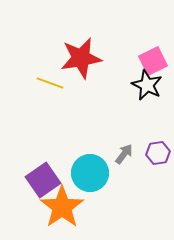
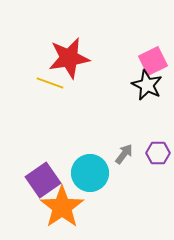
red star: moved 12 px left
purple hexagon: rotated 10 degrees clockwise
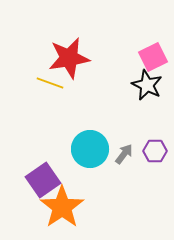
pink square: moved 4 px up
purple hexagon: moved 3 px left, 2 px up
cyan circle: moved 24 px up
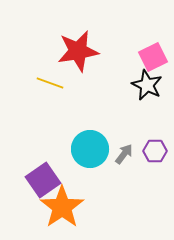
red star: moved 9 px right, 7 px up
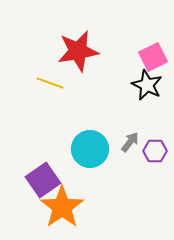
gray arrow: moved 6 px right, 12 px up
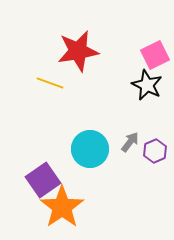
pink square: moved 2 px right, 2 px up
purple hexagon: rotated 25 degrees counterclockwise
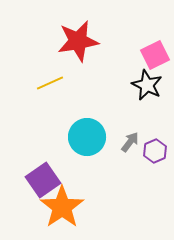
red star: moved 10 px up
yellow line: rotated 44 degrees counterclockwise
cyan circle: moved 3 px left, 12 px up
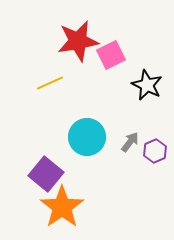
pink square: moved 44 px left
purple square: moved 3 px right, 6 px up; rotated 16 degrees counterclockwise
